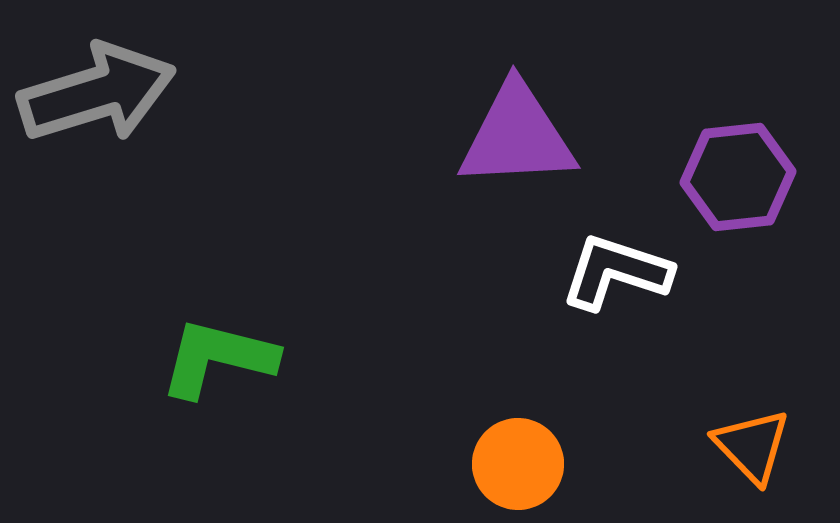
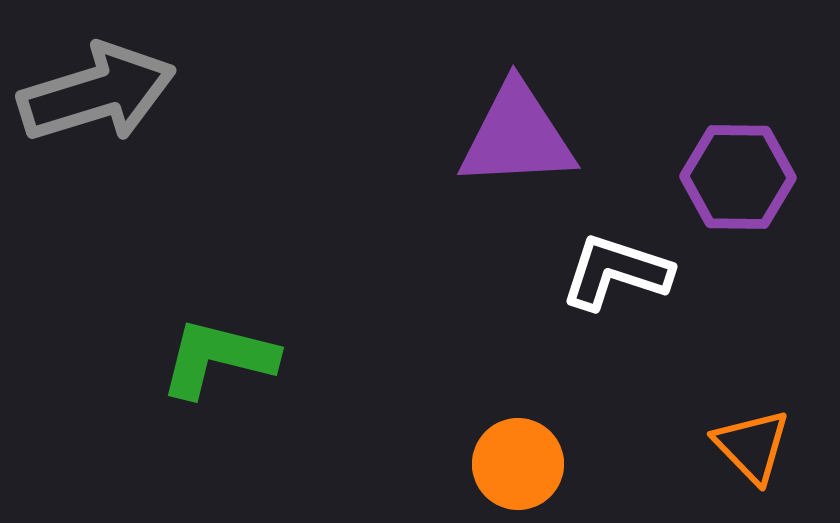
purple hexagon: rotated 7 degrees clockwise
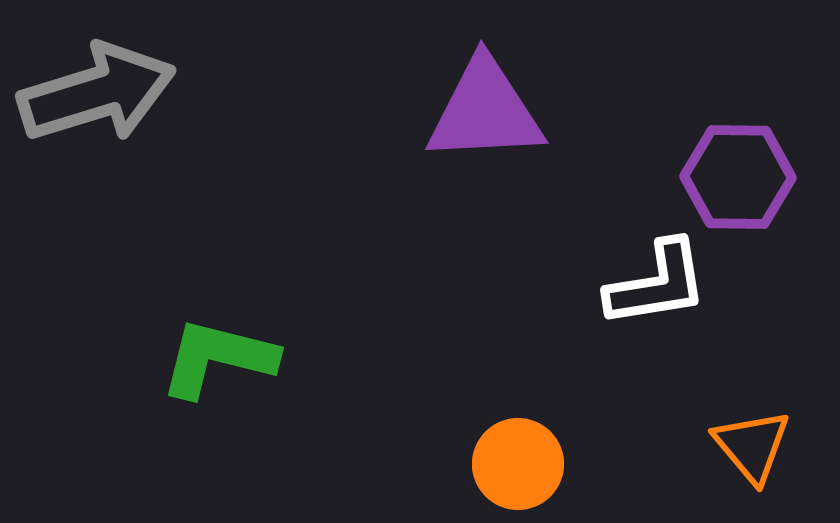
purple triangle: moved 32 px left, 25 px up
white L-shape: moved 41 px right, 12 px down; rotated 153 degrees clockwise
orange triangle: rotated 4 degrees clockwise
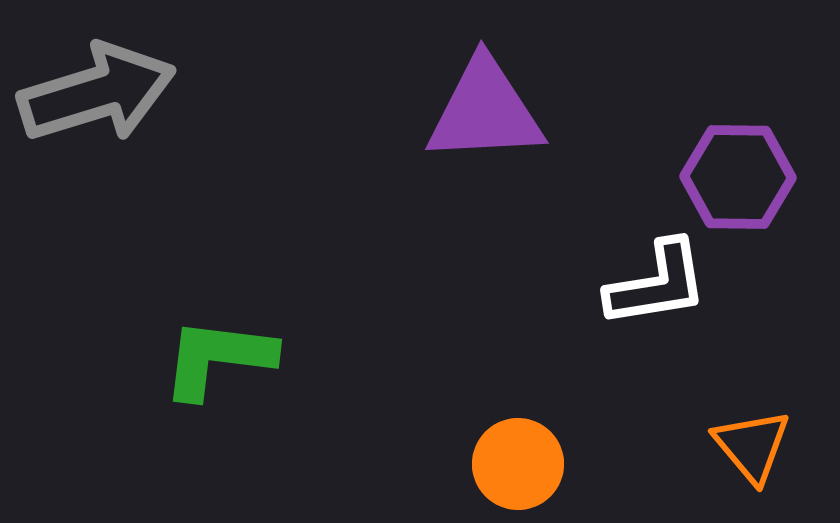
green L-shape: rotated 7 degrees counterclockwise
